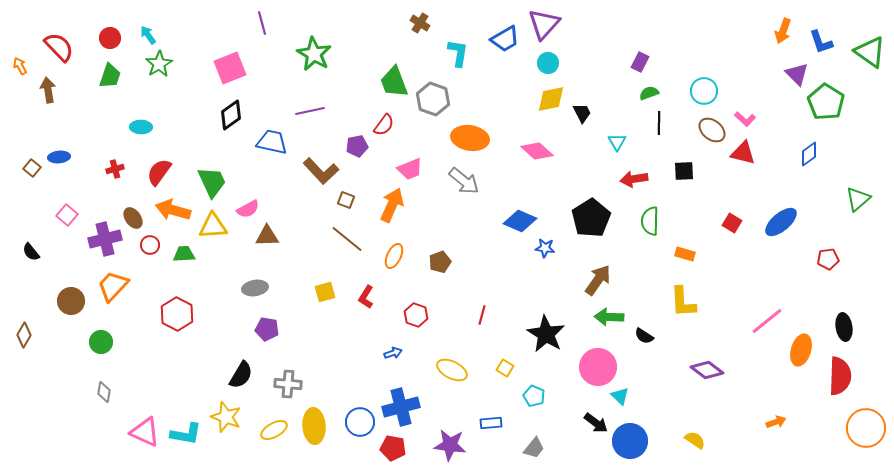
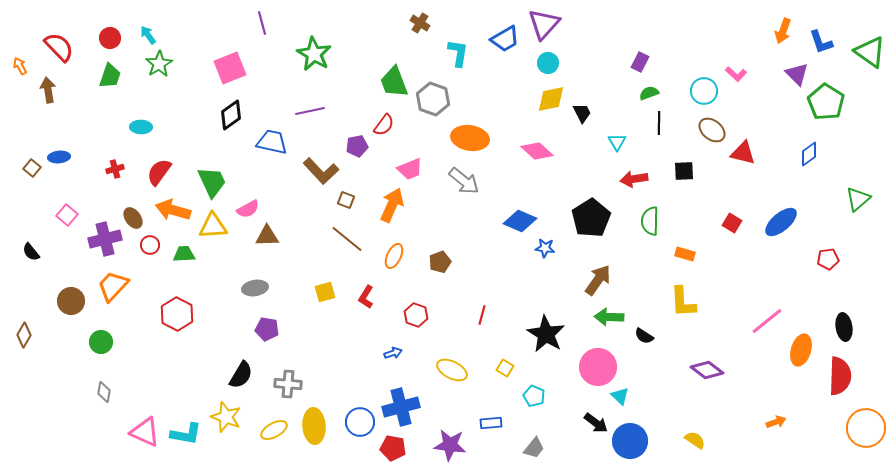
pink L-shape at (745, 119): moved 9 px left, 45 px up
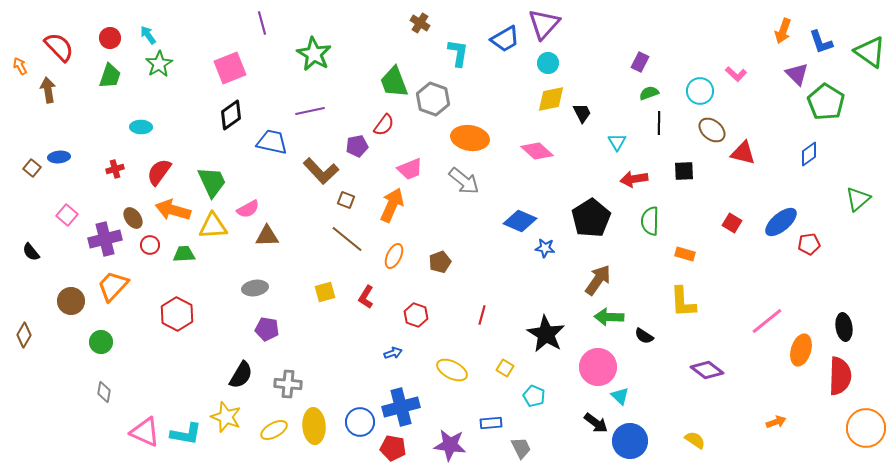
cyan circle at (704, 91): moved 4 px left
red pentagon at (828, 259): moved 19 px left, 15 px up
gray trapezoid at (534, 448): moved 13 px left; rotated 65 degrees counterclockwise
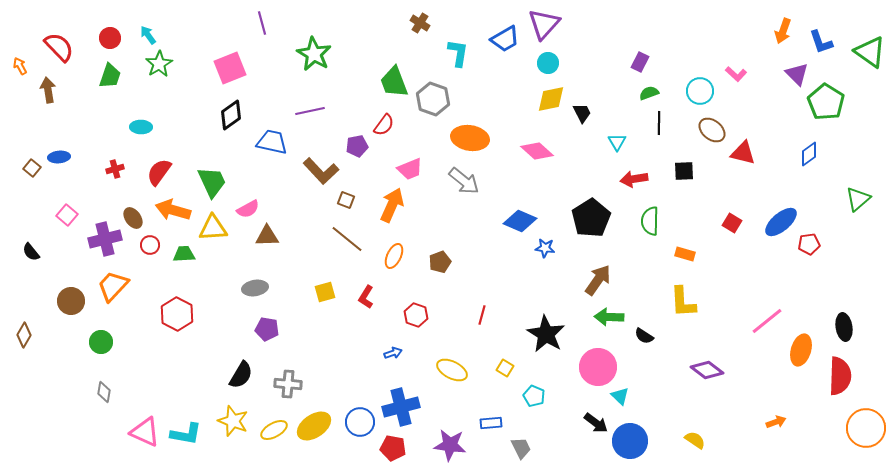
yellow triangle at (213, 226): moved 2 px down
yellow star at (226, 417): moved 7 px right, 4 px down
yellow ellipse at (314, 426): rotated 60 degrees clockwise
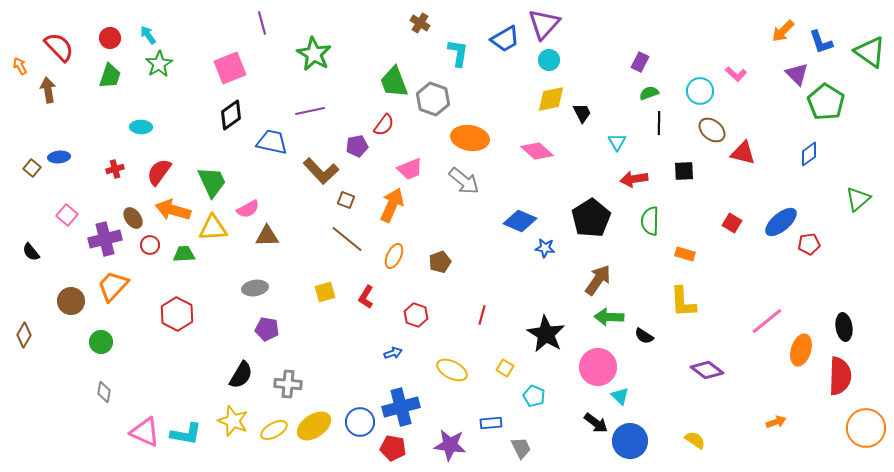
orange arrow at (783, 31): rotated 25 degrees clockwise
cyan circle at (548, 63): moved 1 px right, 3 px up
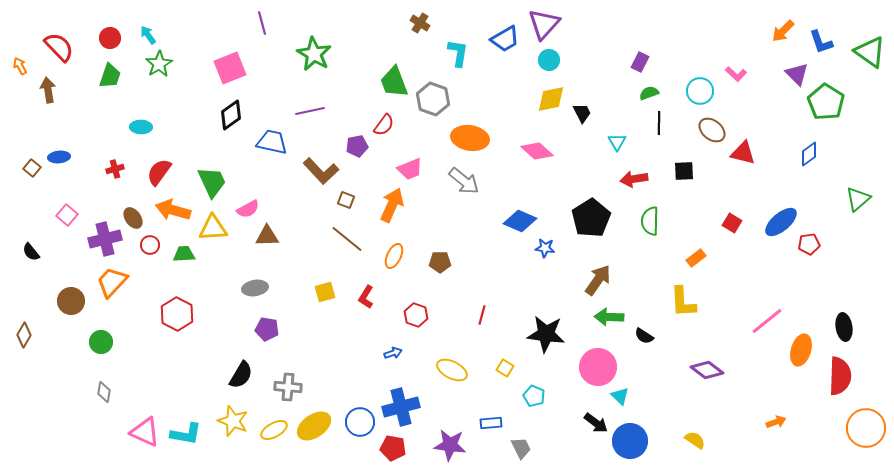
orange rectangle at (685, 254): moved 11 px right, 4 px down; rotated 54 degrees counterclockwise
brown pentagon at (440, 262): rotated 20 degrees clockwise
orange trapezoid at (113, 286): moved 1 px left, 4 px up
black star at (546, 334): rotated 24 degrees counterclockwise
gray cross at (288, 384): moved 3 px down
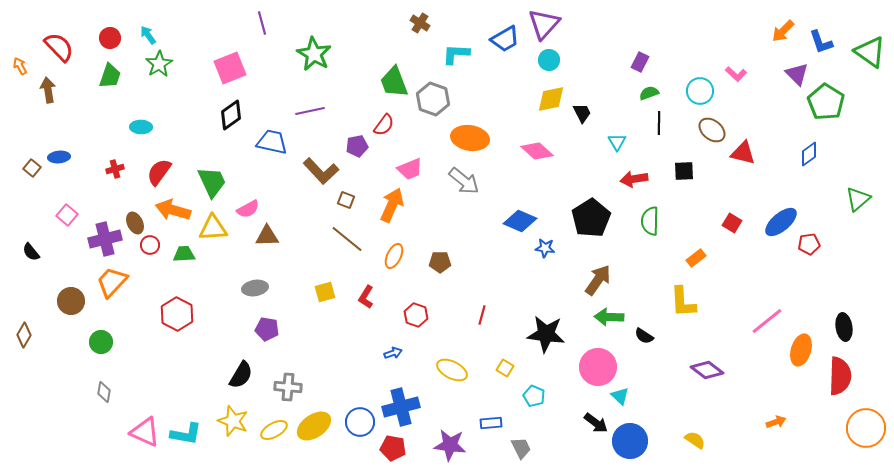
cyan L-shape at (458, 53): moved 2 px left, 1 px down; rotated 96 degrees counterclockwise
brown ellipse at (133, 218): moved 2 px right, 5 px down; rotated 10 degrees clockwise
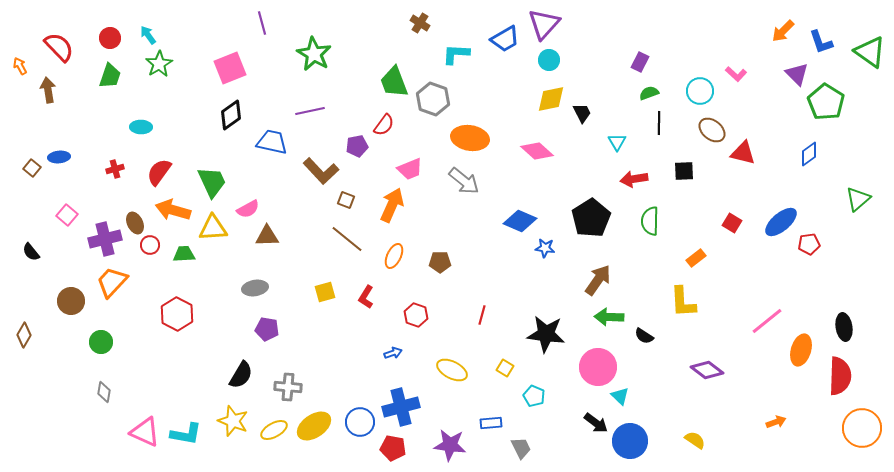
orange circle at (866, 428): moved 4 px left
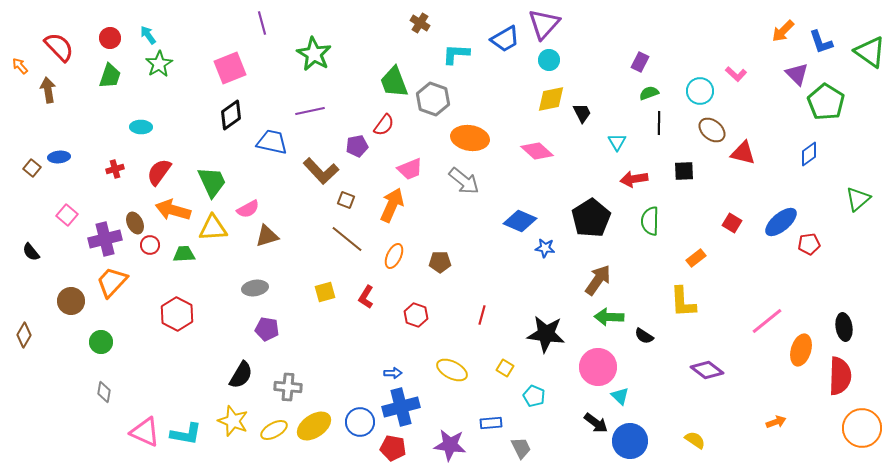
orange arrow at (20, 66): rotated 12 degrees counterclockwise
brown triangle at (267, 236): rotated 15 degrees counterclockwise
blue arrow at (393, 353): moved 20 px down; rotated 18 degrees clockwise
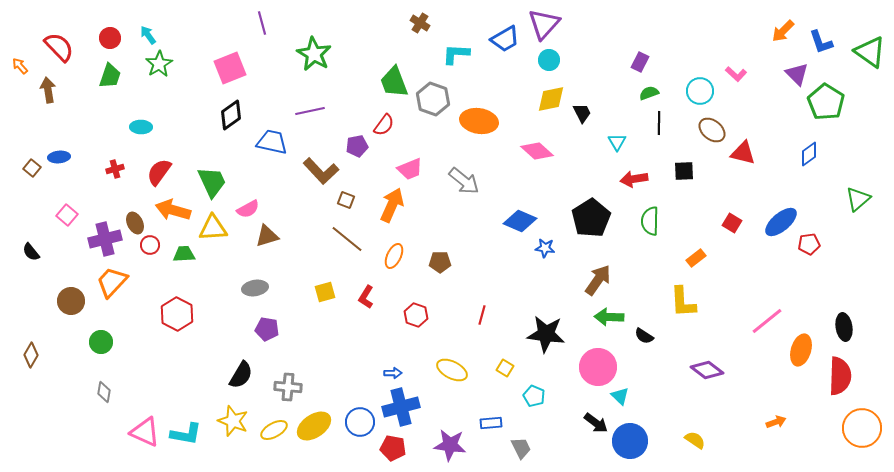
orange ellipse at (470, 138): moved 9 px right, 17 px up
brown diamond at (24, 335): moved 7 px right, 20 px down
